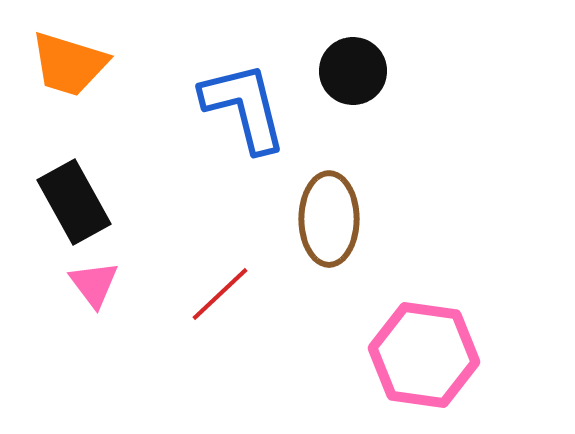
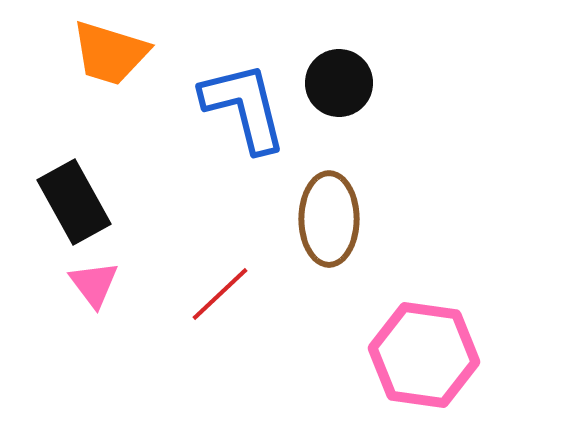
orange trapezoid: moved 41 px right, 11 px up
black circle: moved 14 px left, 12 px down
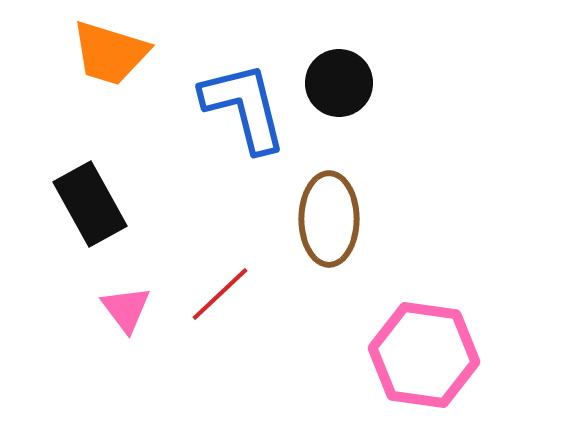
black rectangle: moved 16 px right, 2 px down
pink triangle: moved 32 px right, 25 px down
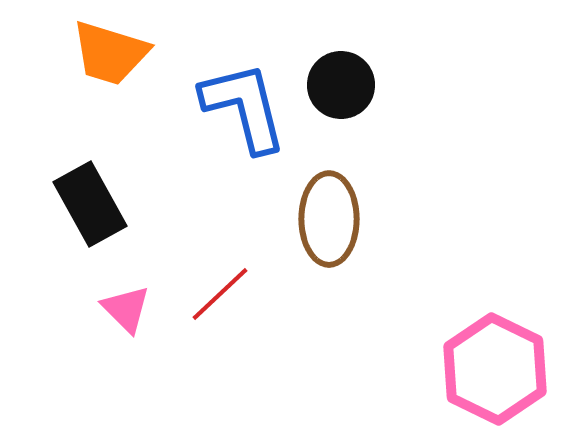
black circle: moved 2 px right, 2 px down
pink triangle: rotated 8 degrees counterclockwise
pink hexagon: moved 71 px right, 14 px down; rotated 18 degrees clockwise
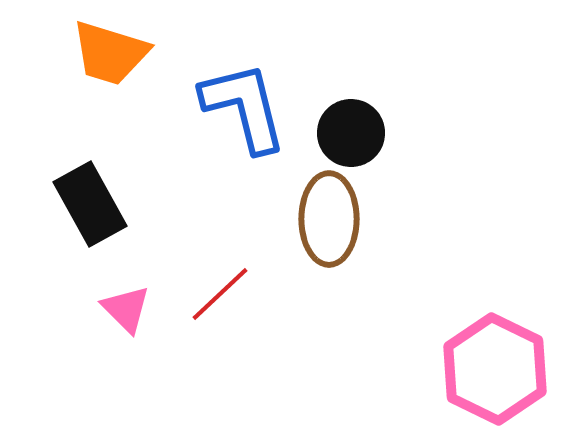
black circle: moved 10 px right, 48 px down
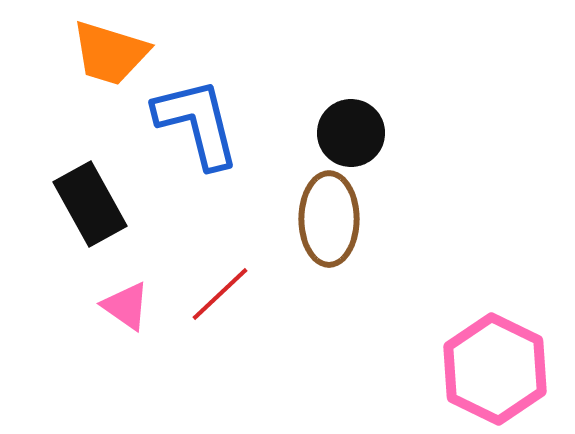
blue L-shape: moved 47 px left, 16 px down
pink triangle: moved 3 px up; rotated 10 degrees counterclockwise
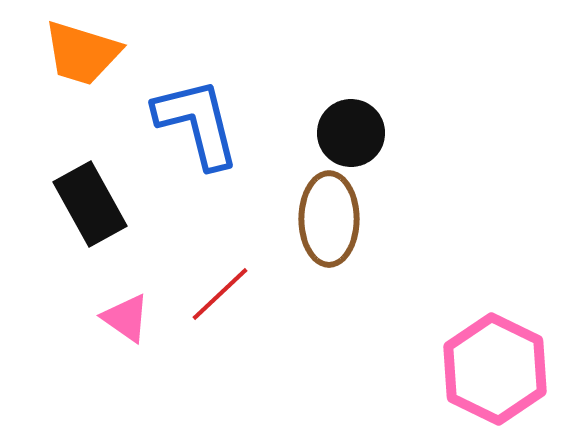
orange trapezoid: moved 28 px left
pink triangle: moved 12 px down
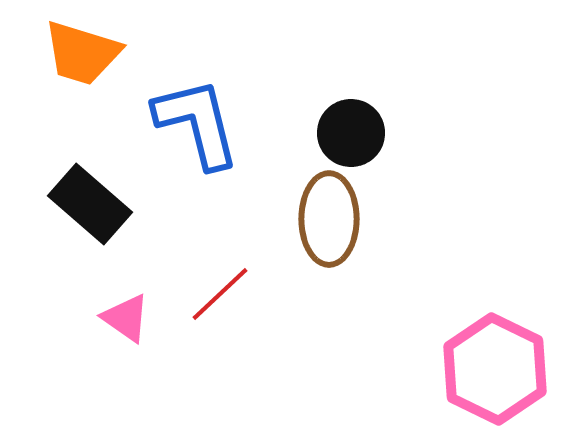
black rectangle: rotated 20 degrees counterclockwise
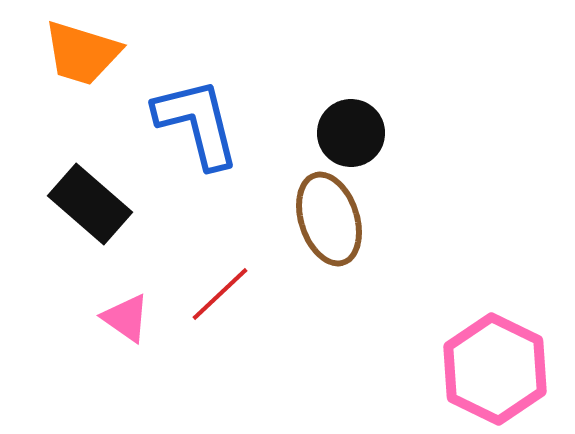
brown ellipse: rotated 18 degrees counterclockwise
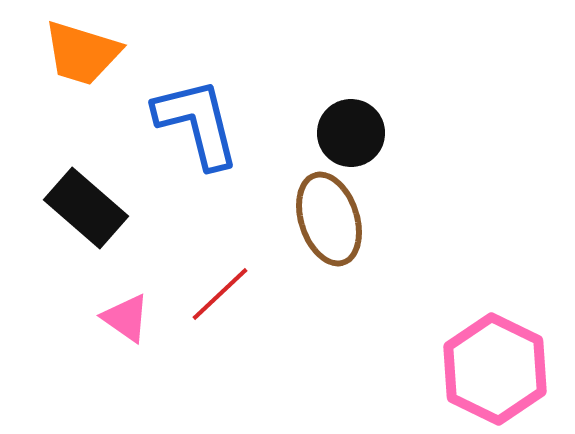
black rectangle: moved 4 px left, 4 px down
